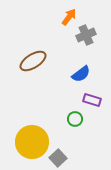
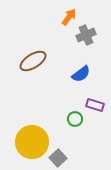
purple rectangle: moved 3 px right, 5 px down
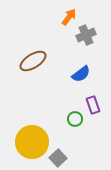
purple rectangle: moved 2 px left; rotated 54 degrees clockwise
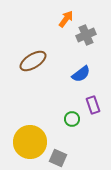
orange arrow: moved 3 px left, 2 px down
green circle: moved 3 px left
yellow circle: moved 2 px left
gray square: rotated 24 degrees counterclockwise
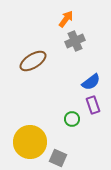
gray cross: moved 11 px left, 6 px down
blue semicircle: moved 10 px right, 8 px down
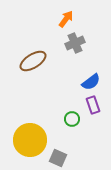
gray cross: moved 2 px down
yellow circle: moved 2 px up
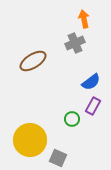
orange arrow: moved 18 px right; rotated 48 degrees counterclockwise
purple rectangle: moved 1 px down; rotated 48 degrees clockwise
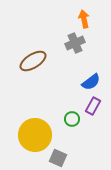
yellow circle: moved 5 px right, 5 px up
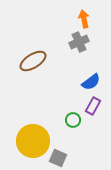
gray cross: moved 4 px right, 1 px up
green circle: moved 1 px right, 1 px down
yellow circle: moved 2 px left, 6 px down
